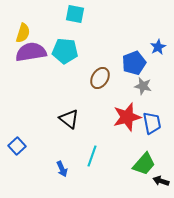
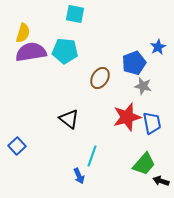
blue arrow: moved 17 px right, 7 px down
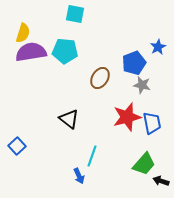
gray star: moved 1 px left, 1 px up
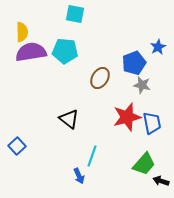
yellow semicircle: moved 1 px left, 1 px up; rotated 18 degrees counterclockwise
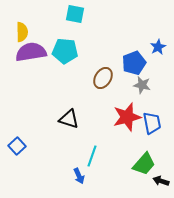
brown ellipse: moved 3 px right
black triangle: rotated 20 degrees counterclockwise
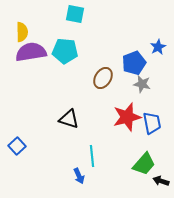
gray star: moved 1 px up
cyan line: rotated 25 degrees counterclockwise
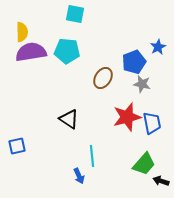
cyan pentagon: moved 2 px right
blue pentagon: moved 1 px up
black triangle: rotated 15 degrees clockwise
blue square: rotated 30 degrees clockwise
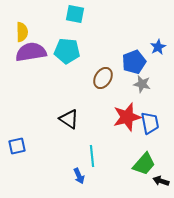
blue trapezoid: moved 2 px left
